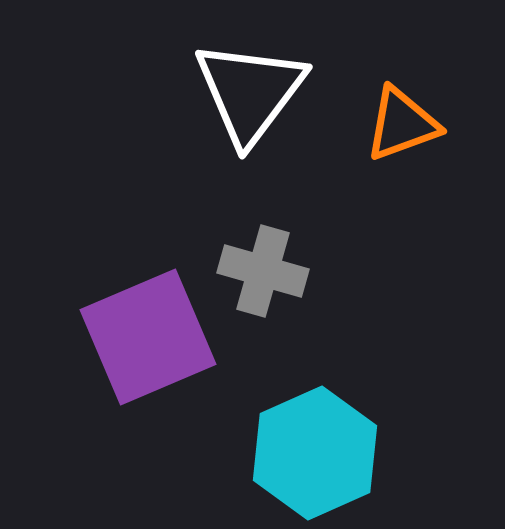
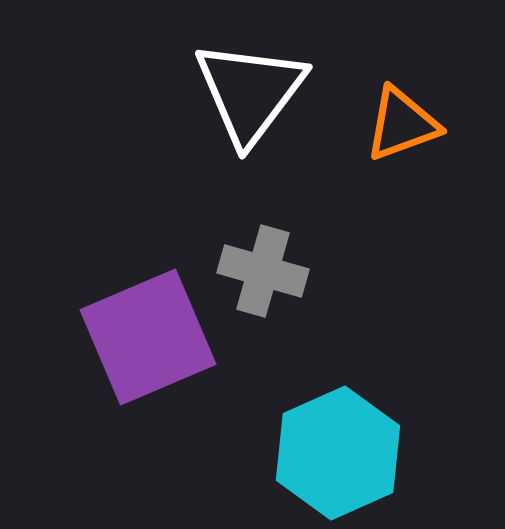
cyan hexagon: moved 23 px right
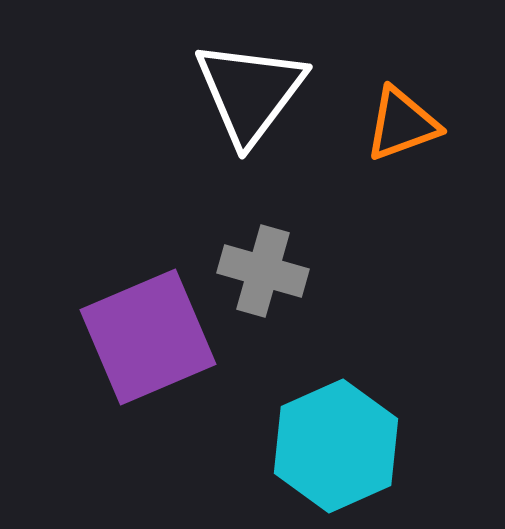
cyan hexagon: moved 2 px left, 7 px up
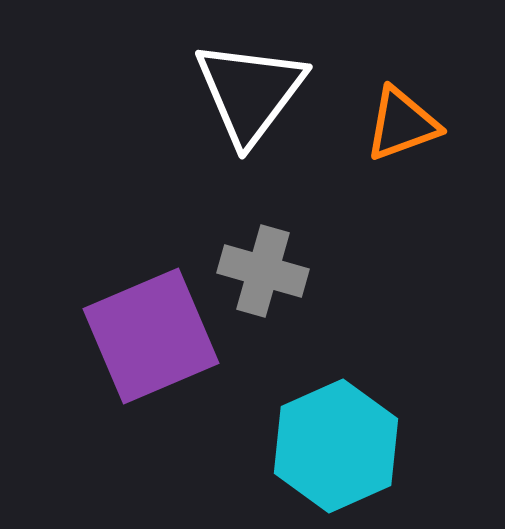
purple square: moved 3 px right, 1 px up
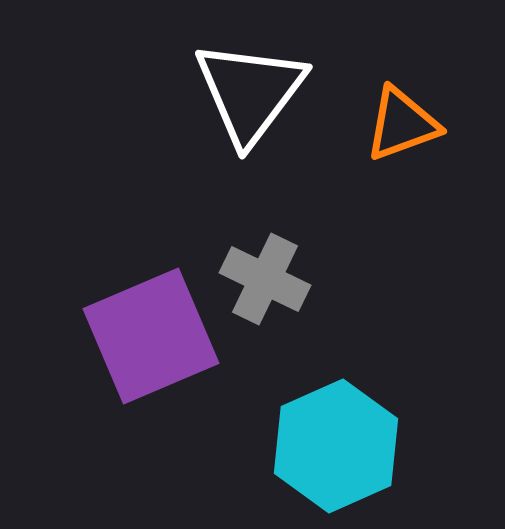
gray cross: moved 2 px right, 8 px down; rotated 10 degrees clockwise
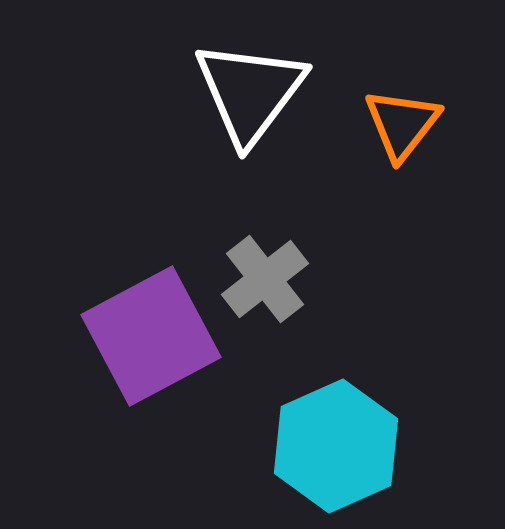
orange triangle: rotated 32 degrees counterclockwise
gray cross: rotated 26 degrees clockwise
purple square: rotated 5 degrees counterclockwise
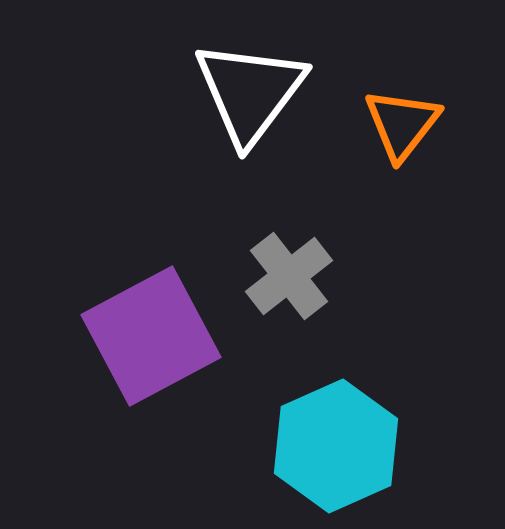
gray cross: moved 24 px right, 3 px up
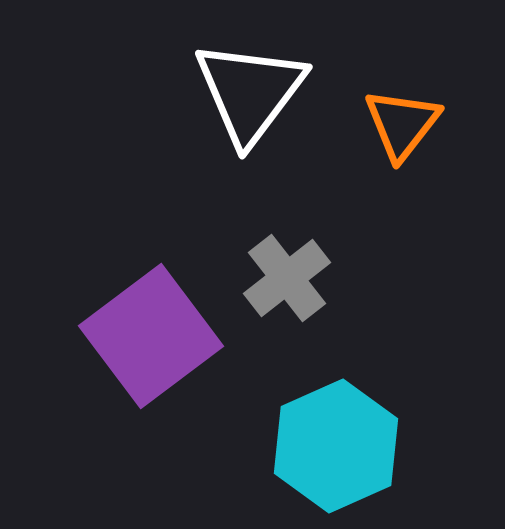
gray cross: moved 2 px left, 2 px down
purple square: rotated 9 degrees counterclockwise
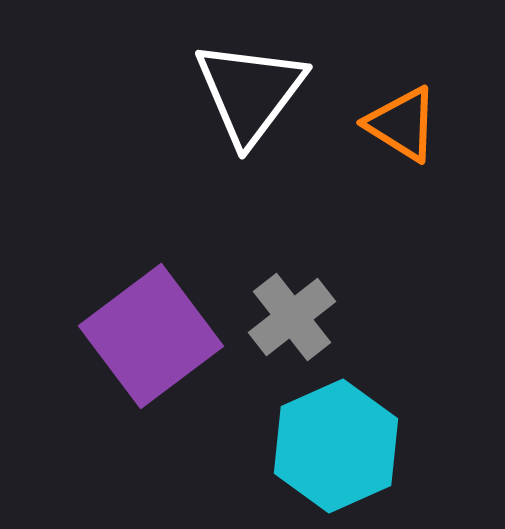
orange triangle: rotated 36 degrees counterclockwise
gray cross: moved 5 px right, 39 px down
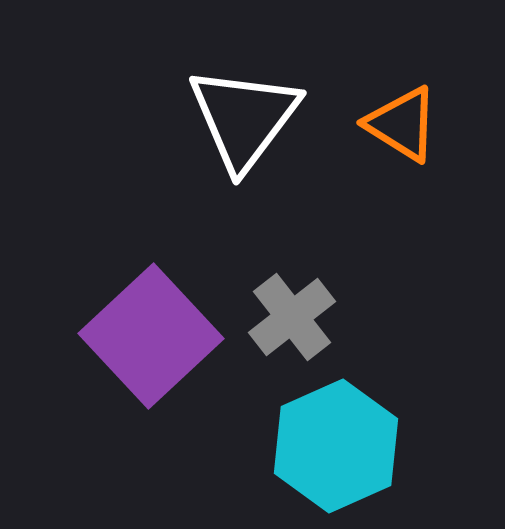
white triangle: moved 6 px left, 26 px down
purple square: rotated 6 degrees counterclockwise
